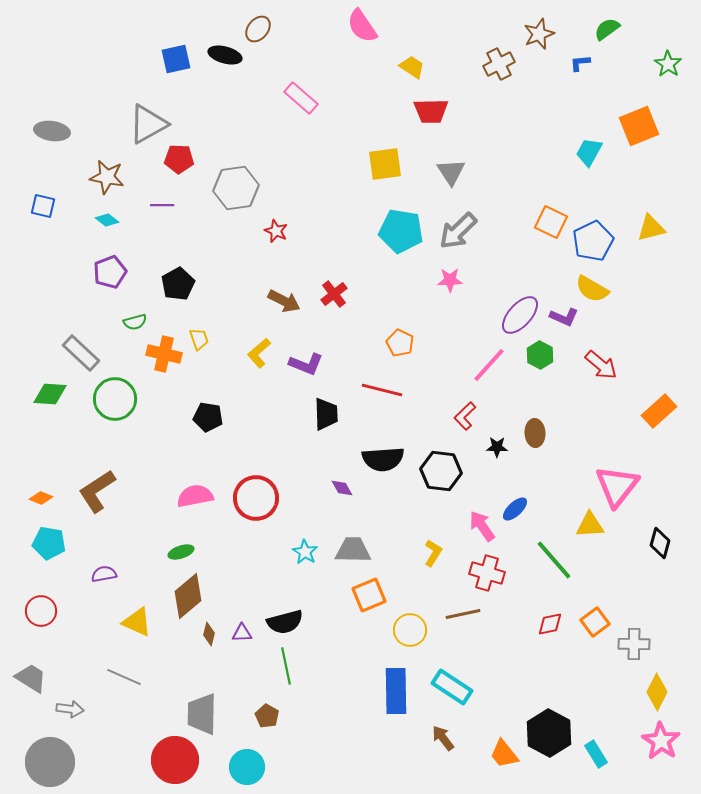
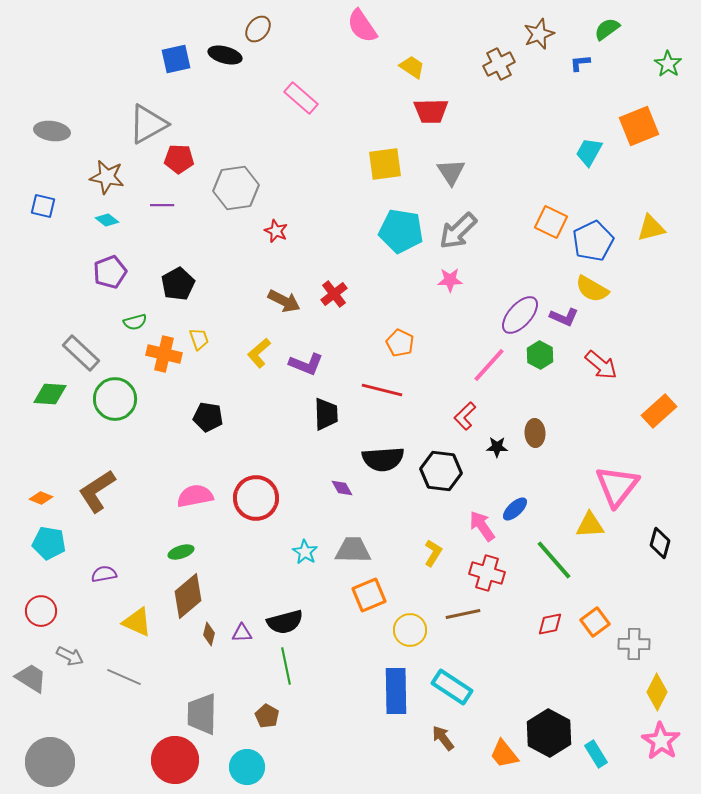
gray arrow at (70, 709): moved 53 px up; rotated 20 degrees clockwise
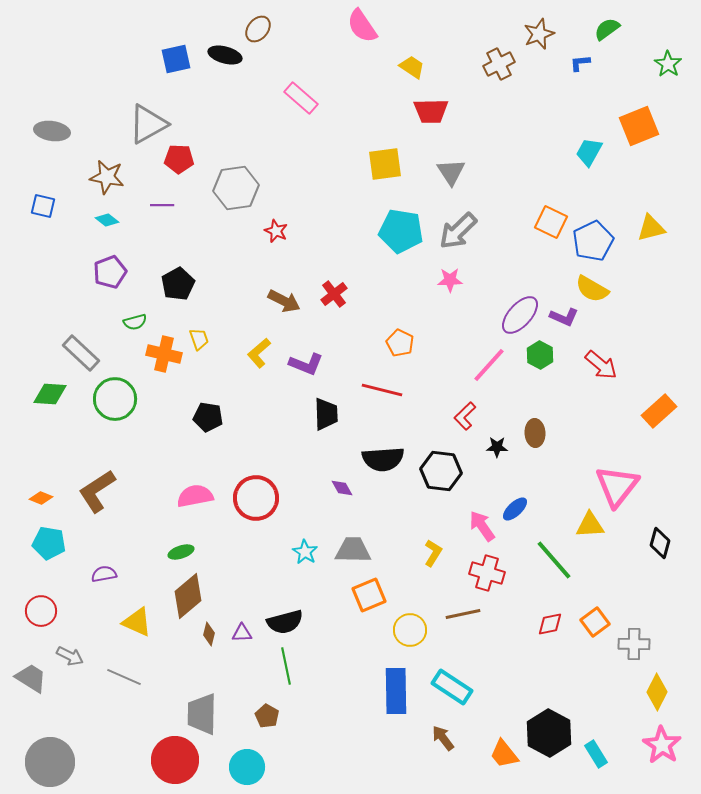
pink star at (661, 741): moved 1 px right, 4 px down
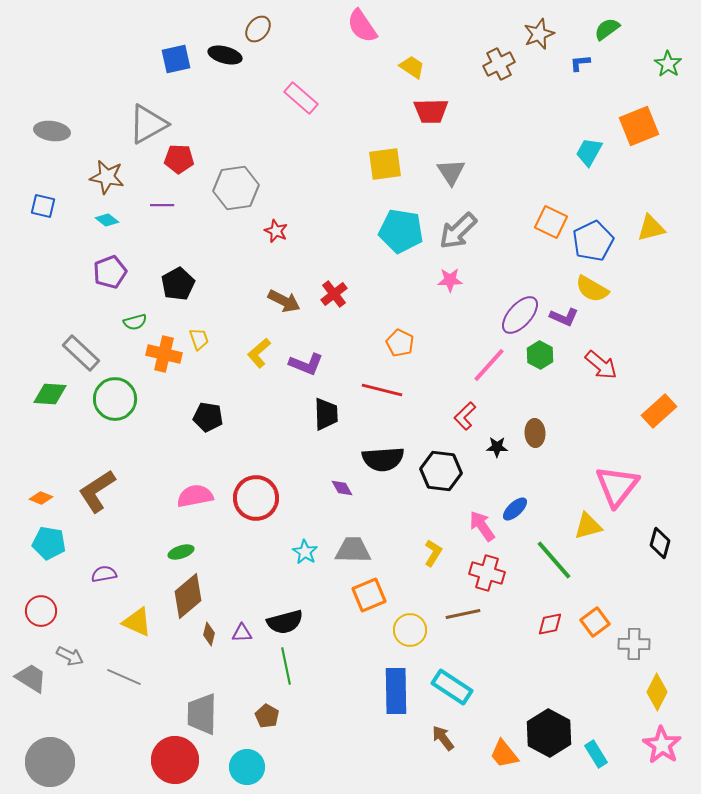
yellow triangle at (590, 525): moved 2 px left, 1 px down; rotated 12 degrees counterclockwise
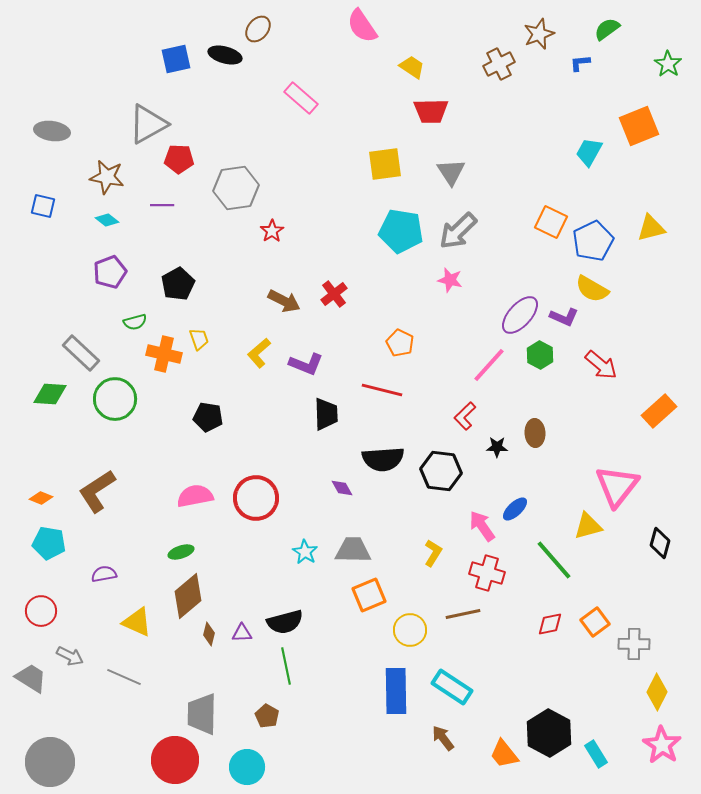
red star at (276, 231): moved 4 px left; rotated 15 degrees clockwise
pink star at (450, 280): rotated 15 degrees clockwise
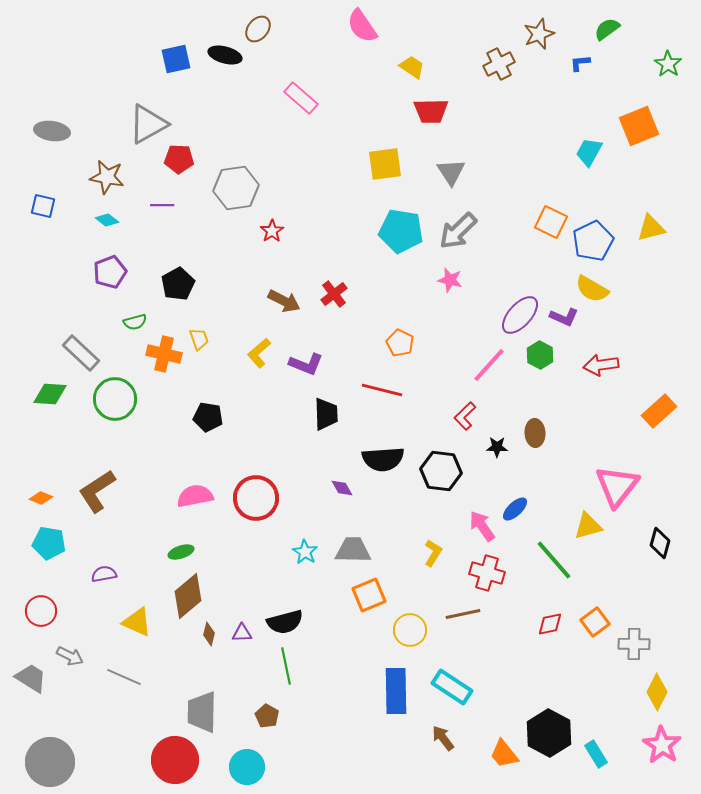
red arrow at (601, 365): rotated 132 degrees clockwise
gray trapezoid at (202, 714): moved 2 px up
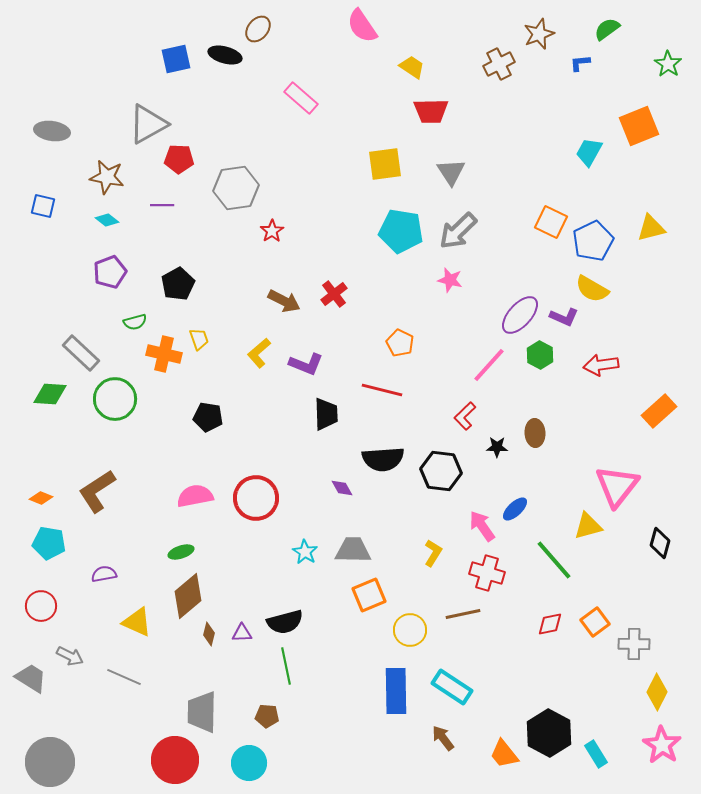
red circle at (41, 611): moved 5 px up
brown pentagon at (267, 716): rotated 25 degrees counterclockwise
cyan circle at (247, 767): moved 2 px right, 4 px up
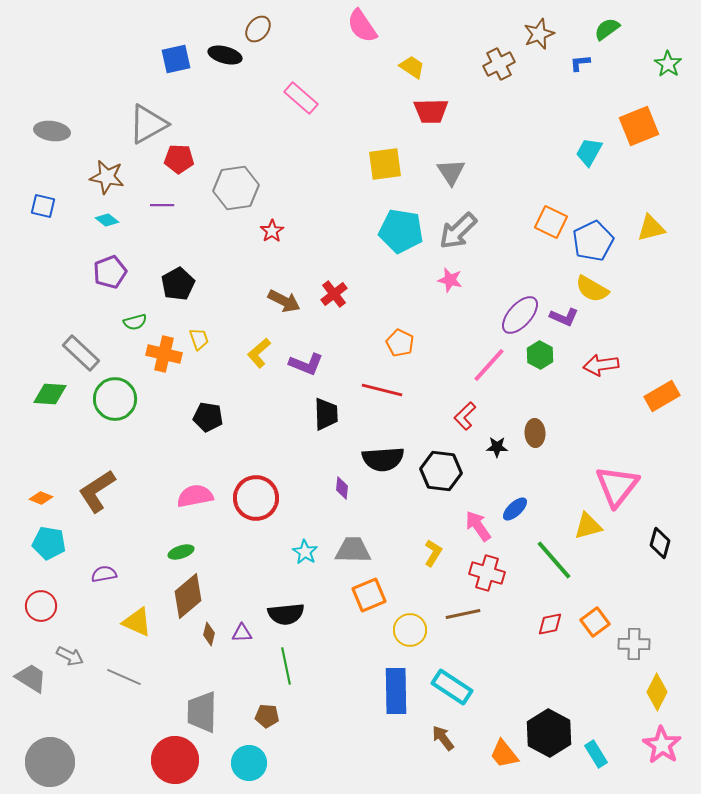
orange rectangle at (659, 411): moved 3 px right, 15 px up; rotated 12 degrees clockwise
purple diamond at (342, 488): rotated 35 degrees clockwise
pink arrow at (482, 526): moved 4 px left
black semicircle at (285, 622): moved 1 px right, 8 px up; rotated 9 degrees clockwise
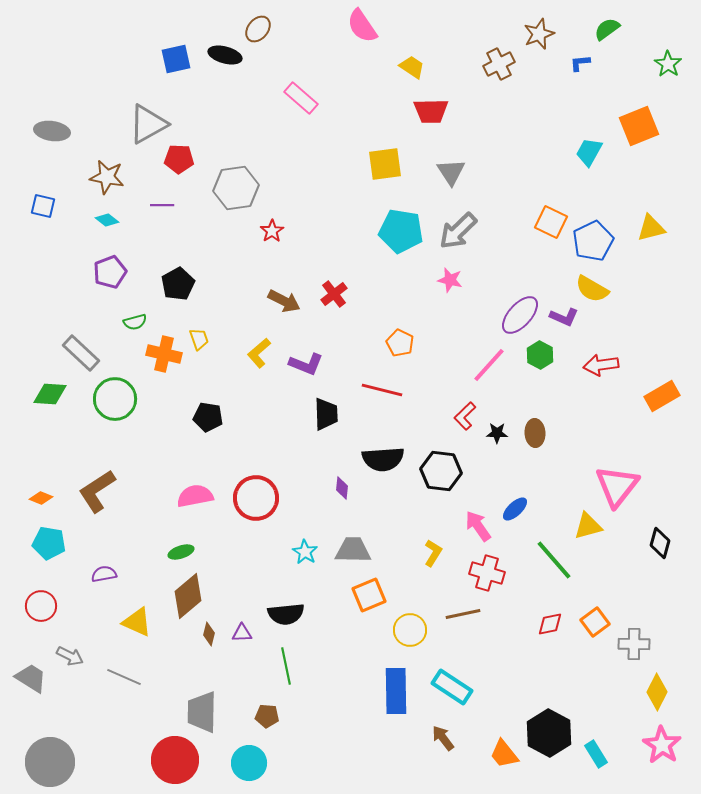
black star at (497, 447): moved 14 px up
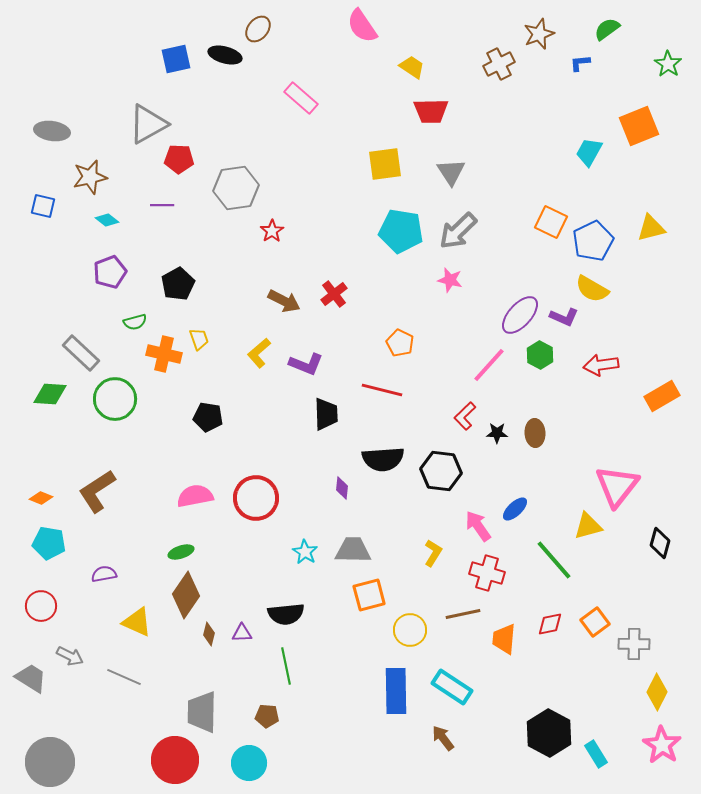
brown star at (107, 177): moved 17 px left; rotated 24 degrees counterclockwise
orange square at (369, 595): rotated 8 degrees clockwise
brown diamond at (188, 596): moved 2 px left, 1 px up; rotated 15 degrees counterclockwise
orange trapezoid at (504, 754): moved 115 px up; rotated 44 degrees clockwise
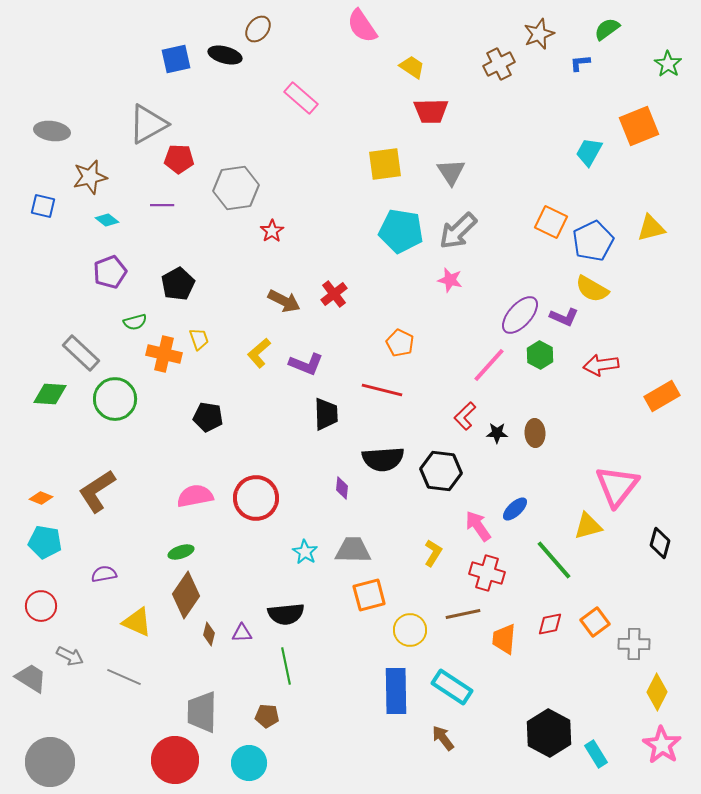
cyan pentagon at (49, 543): moved 4 px left, 1 px up
